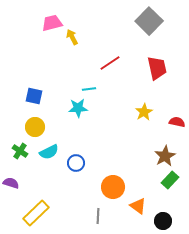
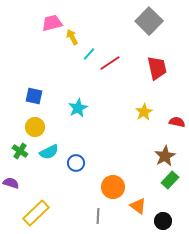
cyan line: moved 35 px up; rotated 40 degrees counterclockwise
cyan star: rotated 24 degrees counterclockwise
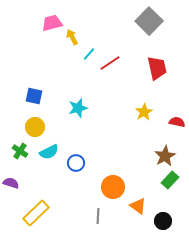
cyan star: rotated 12 degrees clockwise
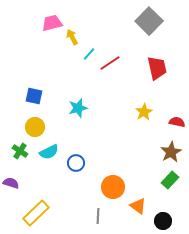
brown star: moved 6 px right, 4 px up
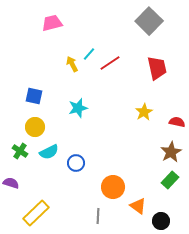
yellow arrow: moved 27 px down
black circle: moved 2 px left
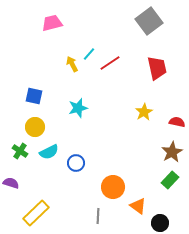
gray square: rotated 8 degrees clockwise
brown star: moved 1 px right
black circle: moved 1 px left, 2 px down
